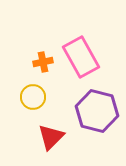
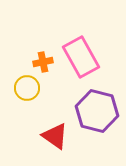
yellow circle: moved 6 px left, 9 px up
red triangle: moved 4 px right, 1 px up; rotated 40 degrees counterclockwise
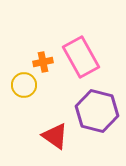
yellow circle: moved 3 px left, 3 px up
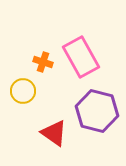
orange cross: rotated 30 degrees clockwise
yellow circle: moved 1 px left, 6 px down
red triangle: moved 1 px left, 3 px up
